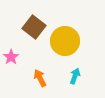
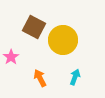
brown square: rotated 10 degrees counterclockwise
yellow circle: moved 2 px left, 1 px up
cyan arrow: moved 1 px down
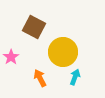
yellow circle: moved 12 px down
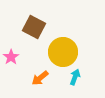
orange arrow: rotated 102 degrees counterclockwise
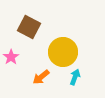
brown square: moved 5 px left
orange arrow: moved 1 px right, 1 px up
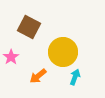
orange arrow: moved 3 px left, 1 px up
